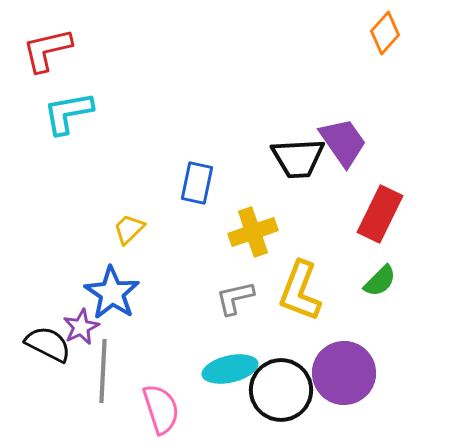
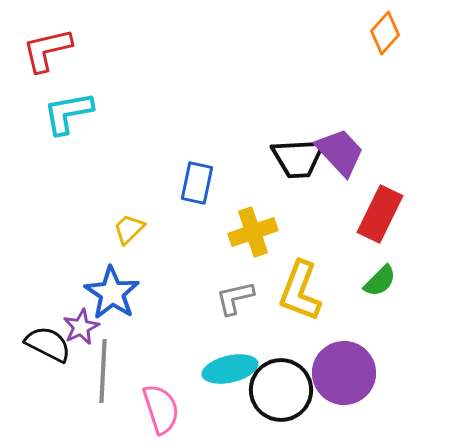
purple trapezoid: moved 3 px left, 10 px down; rotated 8 degrees counterclockwise
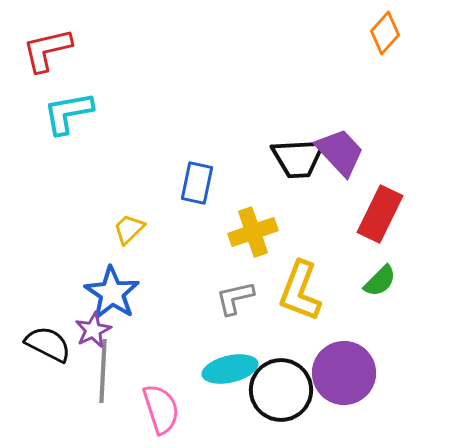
purple star: moved 12 px right, 3 px down
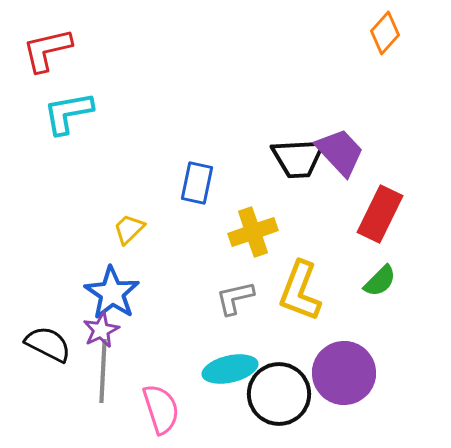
purple star: moved 8 px right
black circle: moved 2 px left, 4 px down
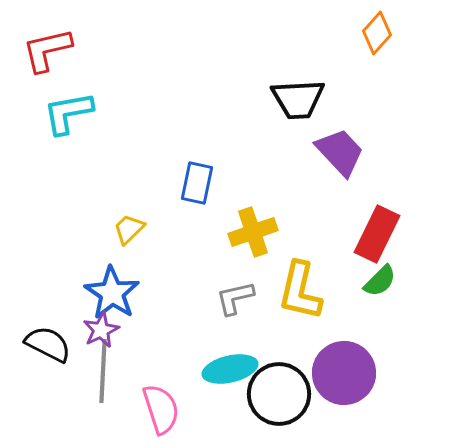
orange diamond: moved 8 px left
black trapezoid: moved 59 px up
red rectangle: moved 3 px left, 20 px down
yellow L-shape: rotated 8 degrees counterclockwise
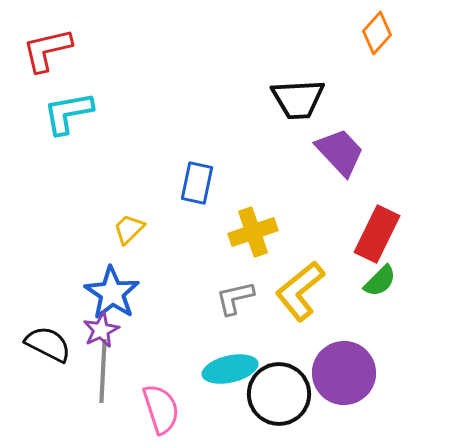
yellow L-shape: rotated 38 degrees clockwise
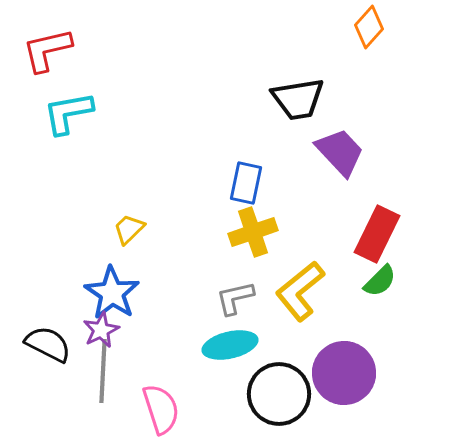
orange diamond: moved 8 px left, 6 px up
black trapezoid: rotated 6 degrees counterclockwise
blue rectangle: moved 49 px right
cyan ellipse: moved 24 px up
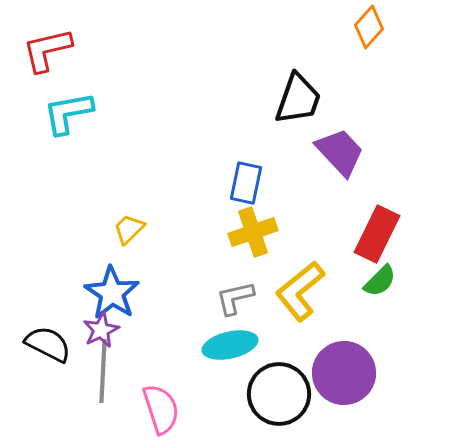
black trapezoid: rotated 62 degrees counterclockwise
